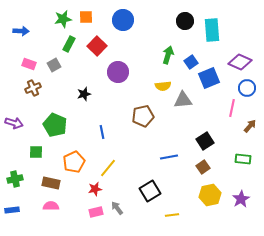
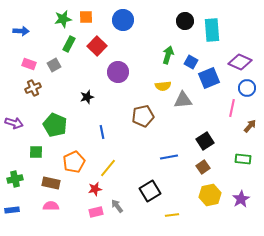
blue square at (191, 62): rotated 24 degrees counterclockwise
black star at (84, 94): moved 3 px right, 3 px down
gray arrow at (117, 208): moved 2 px up
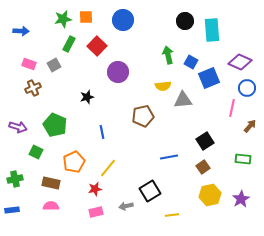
green arrow at (168, 55): rotated 30 degrees counterclockwise
purple arrow at (14, 123): moved 4 px right, 4 px down
green square at (36, 152): rotated 24 degrees clockwise
gray arrow at (117, 206): moved 9 px right; rotated 64 degrees counterclockwise
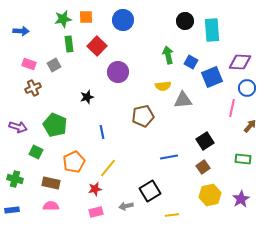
green rectangle at (69, 44): rotated 35 degrees counterclockwise
purple diamond at (240, 62): rotated 20 degrees counterclockwise
blue square at (209, 78): moved 3 px right, 1 px up
green cross at (15, 179): rotated 28 degrees clockwise
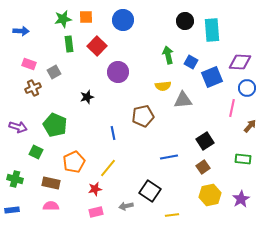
gray square at (54, 65): moved 7 px down
blue line at (102, 132): moved 11 px right, 1 px down
black square at (150, 191): rotated 25 degrees counterclockwise
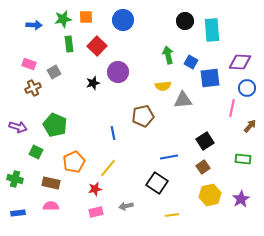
blue arrow at (21, 31): moved 13 px right, 6 px up
blue square at (212, 77): moved 2 px left, 1 px down; rotated 15 degrees clockwise
black star at (87, 97): moved 6 px right, 14 px up
black square at (150, 191): moved 7 px right, 8 px up
blue rectangle at (12, 210): moved 6 px right, 3 px down
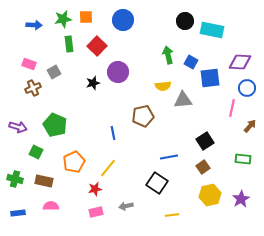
cyan rectangle at (212, 30): rotated 75 degrees counterclockwise
brown rectangle at (51, 183): moved 7 px left, 2 px up
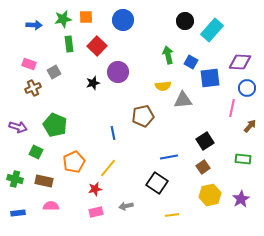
cyan rectangle at (212, 30): rotated 60 degrees counterclockwise
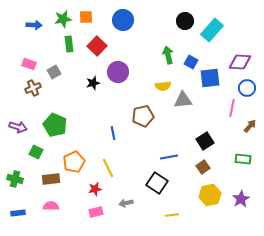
yellow line at (108, 168): rotated 66 degrees counterclockwise
brown rectangle at (44, 181): moved 7 px right, 2 px up; rotated 18 degrees counterclockwise
gray arrow at (126, 206): moved 3 px up
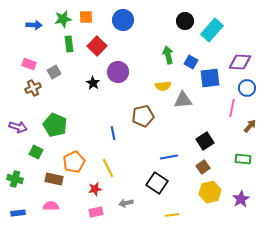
black star at (93, 83): rotated 24 degrees counterclockwise
brown rectangle at (51, 179): moved 3 px right; rotated 18 degrees clockwise
yellow hexagon at (210, 195): moved 3 px up
